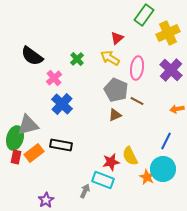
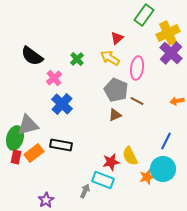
purple cross: moved 17 px up
orange arrow: moved 8 px up
orange star: rotated 28 degrees clockwise
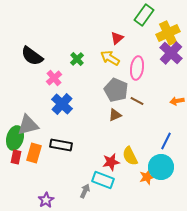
orange rectangle: rotated 36 degrees counterclockwise
cyan circle: moved 2 px left, 2 px up
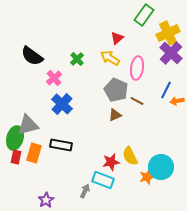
blue line: moved 51 px up
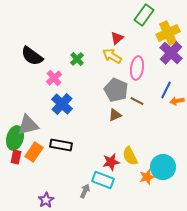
yellow arrow: moved 2 px right, 2 px up
orange rectangle: moved 1 px up; rotated 18 degrees clockwise
cyan circle: moved 2 px right
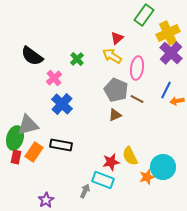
brown line: moved 2 px up
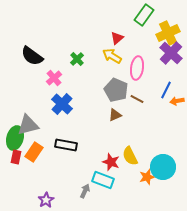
black rectangle: moved 5 px right
red star: rotated 30 degrees clockwise
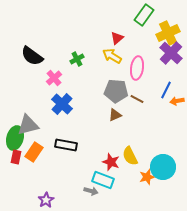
green cross: rotated 16 degrees clockwise
gray pentagon: moved 1 px down; rotated 20 degrees counterclockwise
gray arrow: moved 6 px right; rotated 80 degrees clockwise
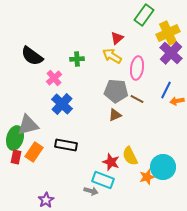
green cross: rotated 24 degrees clockwise
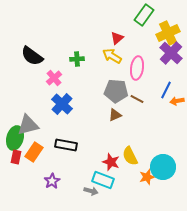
purple star: moved 6 px right, 19 px up
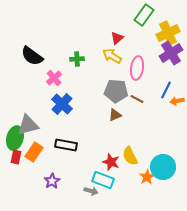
purple cross: rotated 15 degrees clockwise
orange star: rotated 14 degrees counterclockwise
